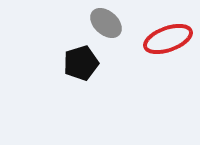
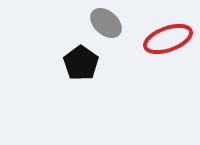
black pentagon: rotated 20 degrees counterclockwise
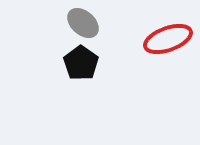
gray ellipse: moved 23 px left
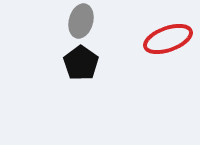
gray ellipse: moved 2 px left, 2 px up; rotated 64 degrees clockwise
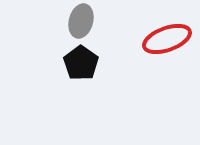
red ellipse: moved 1 px left
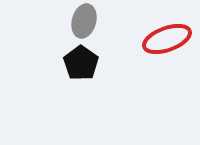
gray ellipse: moved 3 px right
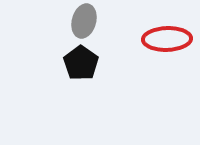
red ellipse: rotated 18 degrees clockwise
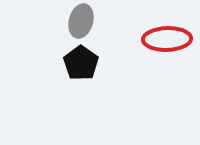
gray ellipse: moved 3 px left
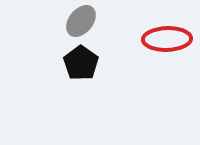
gray ellipse: rotated 24 degrees clockwise
